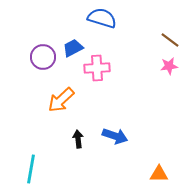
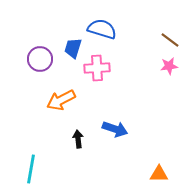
blue semicircle: moved 11 px down
blue trapezoid: rotated 45 degrees counterclockwise
purple circle: moved 3 px left, 2 px down
orange arrow: rotated 16 degrees clockwise
blue arrow: moved 7 px up
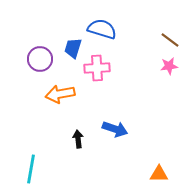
orange arrow: moved 1 px left, 6 px up; rotated 16 degrees clockwise
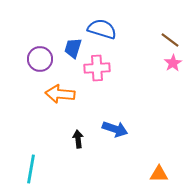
pink star: moved 4 px right, 3 px up; rotated 24 degrees counterclockwise
orange arrow: rotated 16 degrees clockwise
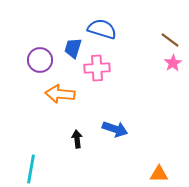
purple circle: moved 1 px down
black arrow: moved 1 px left
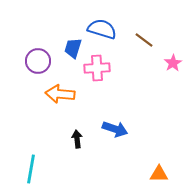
brown line: moved 26 px left
purple circle: moved 2 px left, 1 px down
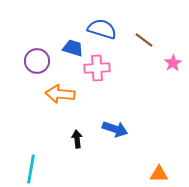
blue trapezoid: rotated 90 degrees clockwise
purple circle: moved 1 px left
